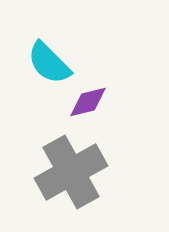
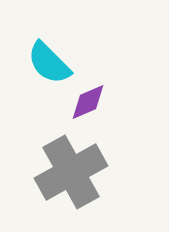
purple diamond: rotated 9 degrees counterclockwise
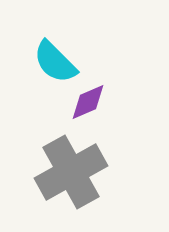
cyan semicircle: moved 6 px right, 1 px up
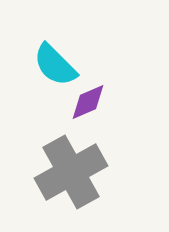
cyan semicircle: moved 3 px down
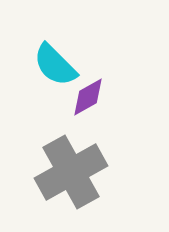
purple diamond: moved 5 px up; rotated 6 degrees counterclockwise
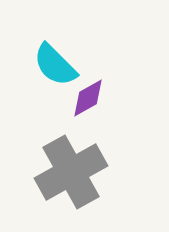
purple diamond: moved 1 px down
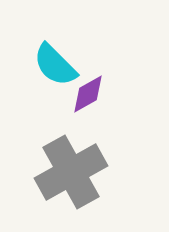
purple diamond: moved 4 px up
